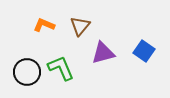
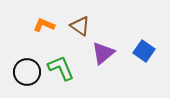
brown triangle: rotated 35 degrees counterclockwise
purple triangle: rotated 25 degrees counterclockwise
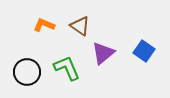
green L-shape: moved 6 px right
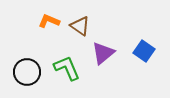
orange L-shape: moved 5 px right, 4 px up
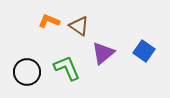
brown triangle: moved 1 px left
